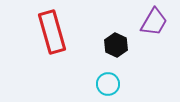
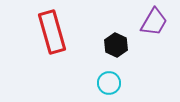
cyan circle: moved 1 px right, 1 px up
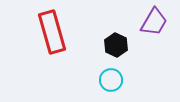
cyan circle: moved 2 px right, 3 px up
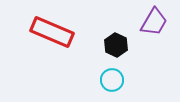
red rectangle: rotated 51 degrees counterclockwise
cyan circle: moved 1 px right
